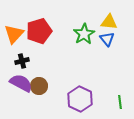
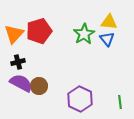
black cross: moved 4 px left, 1 px down
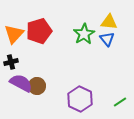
black cross: moved 7 px left
brown circle: moved 2 px left
green line: rotated 64 degrees clockwise
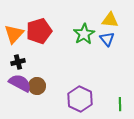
yellow triangle: moved 1 px right, 2 px up
black cross: moved 7 px right
purple semicircle: moved 1 px left
green line: moved 2 px down; rotated 56 degrees counterclockwise
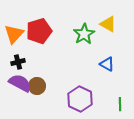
yellow triangle: moved 2 px left, 4 px down; rotated 24 degrees clockwise
blue triangle: moved 25 px down; rotated 21 degrees counterclockwise
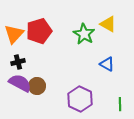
green star: rotated 10 degrees counterclockwise
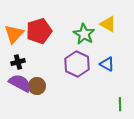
purple hexagon: moved 3 px left, 35 px up
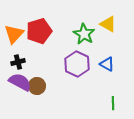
purple semicircle: moved 1 px up
green line: moved 7 px left, 1 px up
